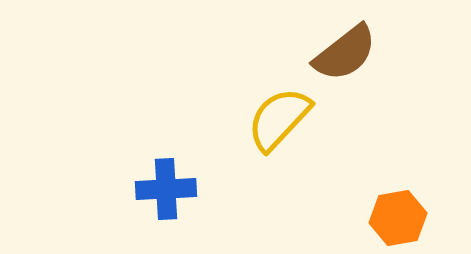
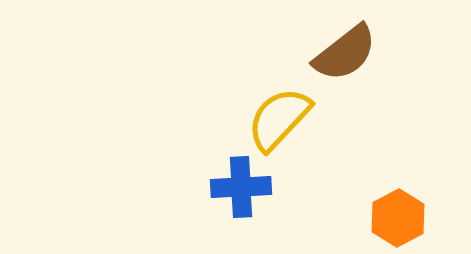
blue cross: moved 75 px right, 2 px up
orange hexagon: rotated 18 degrees counterclockwise
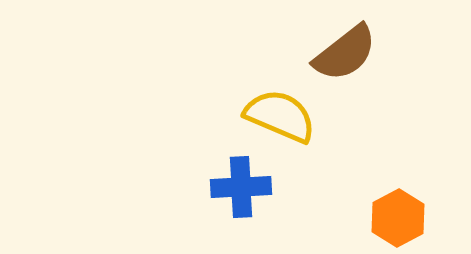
yellow semicircle: moved 1 px right, 3 px up; rotated 70 degrees clockwise
